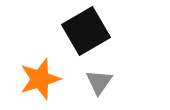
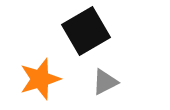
gray triangle: moved 6 px right; rotated 28 degrees clockwise
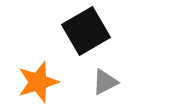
orange star: moved 2 px left, 3 px down
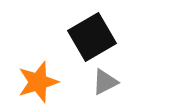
black square: moved 6 px right, 6 px down
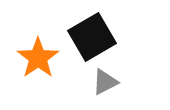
orange star: moved 24 px up; rotated 18 degrees counterclockwise
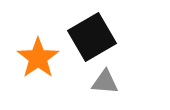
gray triangle: rotated 32 degrees clockwise
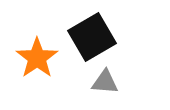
orange star: moved 1 px left
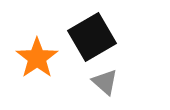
gray triangle: rotated 36 degrees clockwise
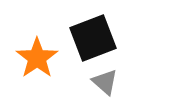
black square: moved 1 px right, 1 px down; rotated 9 degrees clockwise
